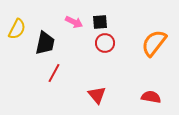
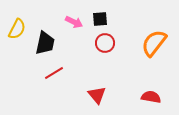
black square: moved 3 px up
red line: rotated 30 degrees clockwise
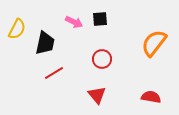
red circle: moved 3 px left, 16 px down
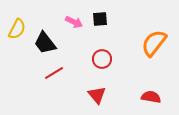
black trapezoid: rotated 130 degrees clockwise
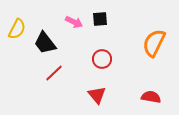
orange semicircle: rotated 12 degrees counterclockwise
red line: rotated 12 degrees counterclockwise
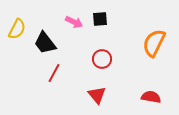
red line: rotated 18 degrees counterclockwise
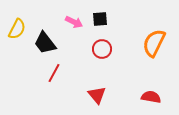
red circle: moved 10 px up
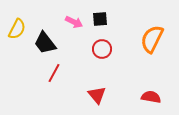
orange semicircle: moved 2 px left, 4 px up
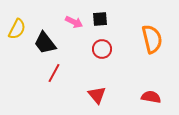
orange semicircle: rotated 140 degrees clockwise
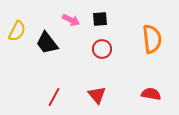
pink arrow: moved 3 px left, 2 px up
yellow semicircle: moved 2 px down
orange semicircle: rotated 8 degrees clockwise
black trapezoid: moved 2 px right
red line: moved 24 px down
red semicircle: moved 3 px up
